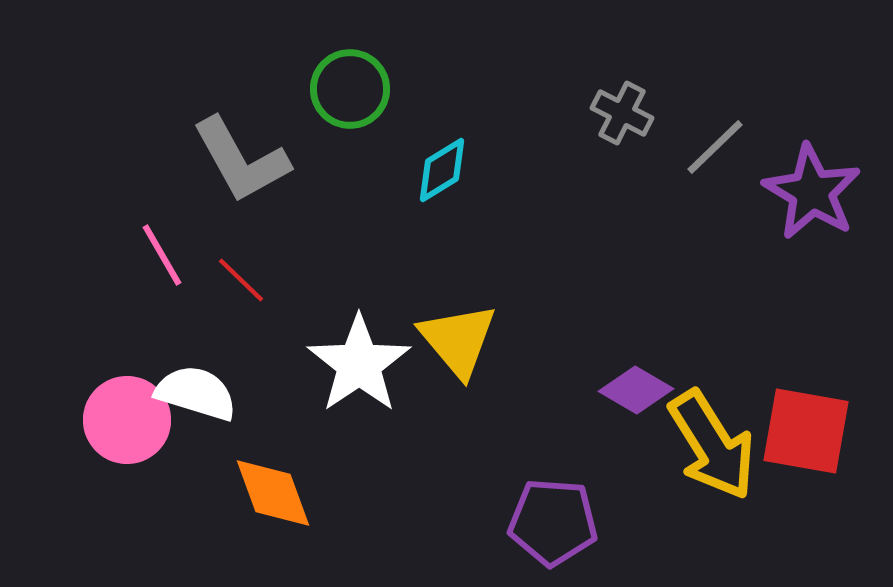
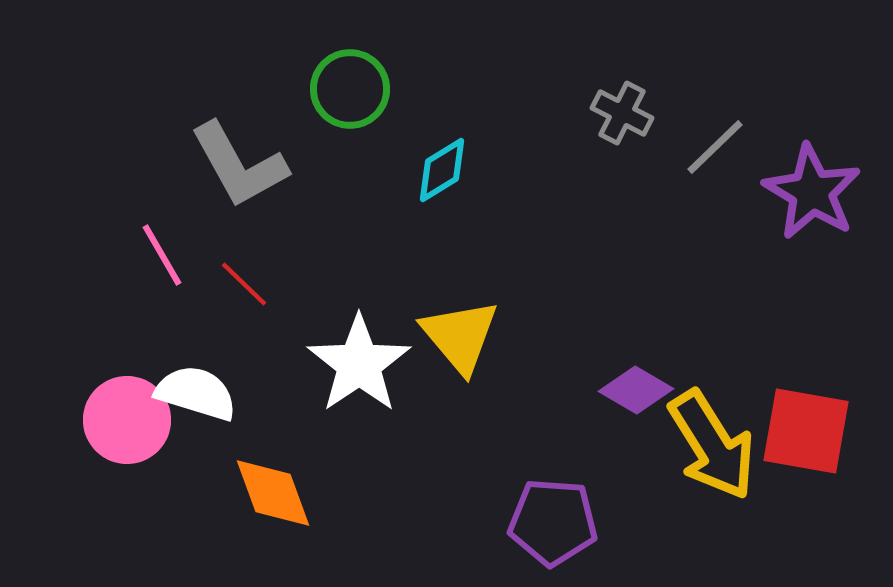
gray L-shape: moved 2 px left, 5 px down
red line: moved 3 px right, 4 px down
yellow triangle: moved 2 px right, 4 px up
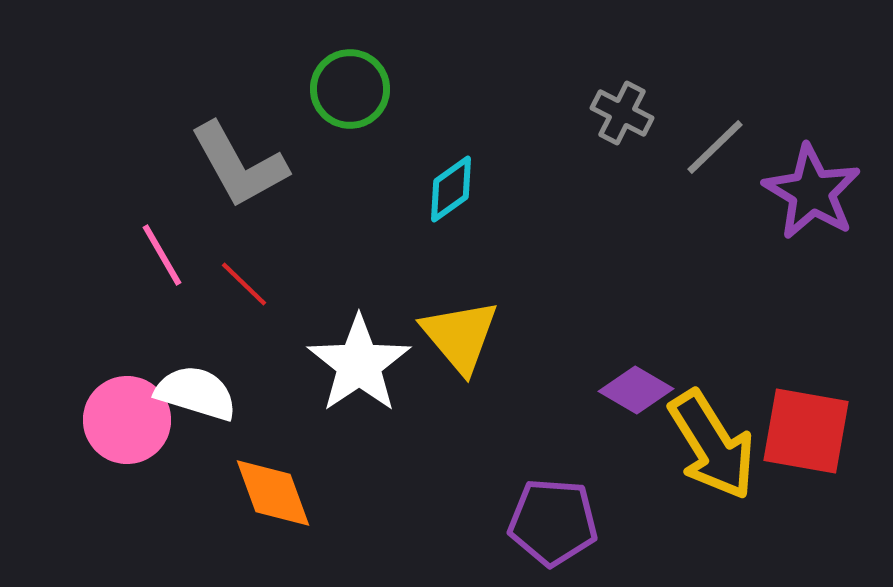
cyan diamond: moved 9 px right, 19 px down; rotated 4 degrees counterclockwise
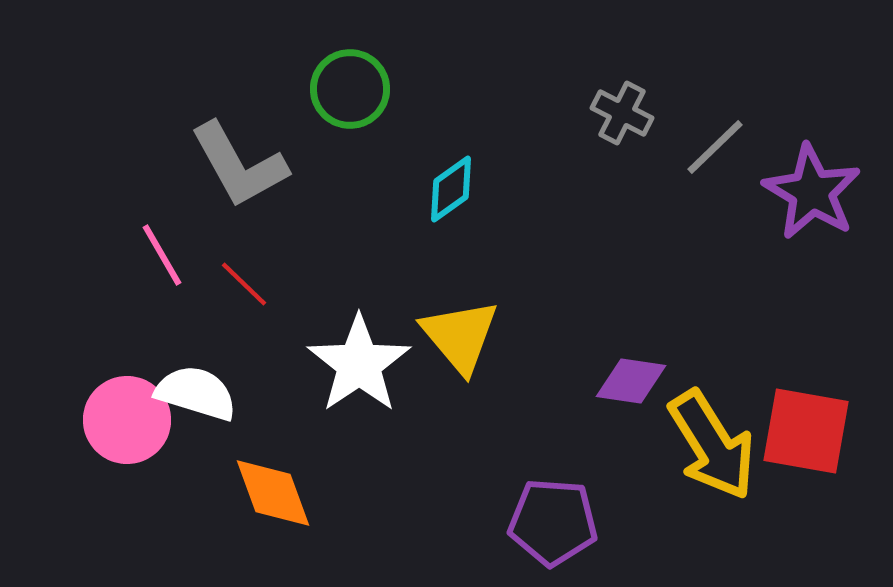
purple diamond: moved 5 px left, 9 px up; rotated 22 degrees counterclockwise
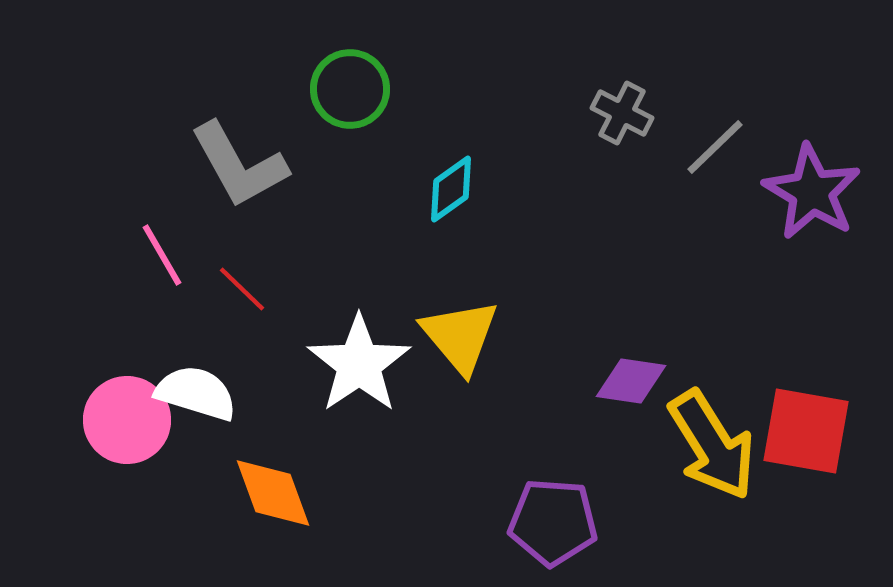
red line: moved 2 px left, 5 px down
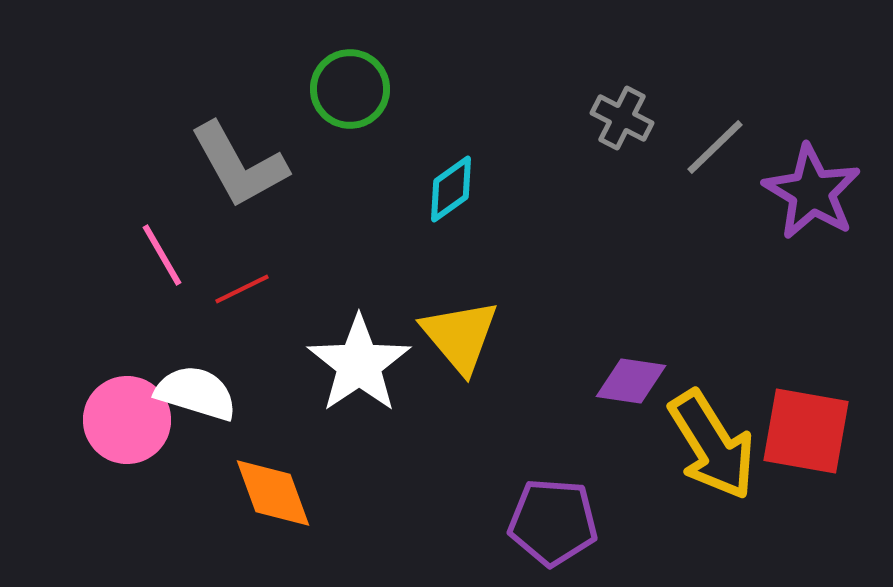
gray cross: moved 5 px down
red line: rotated 70 degrees counterclockwise
